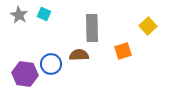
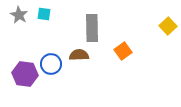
cyan square: rotated 16 degrees counterclockwise
yellow square: moved 20 px right
orange square: rotated 18 degrees counterclockwise
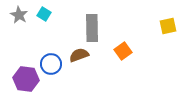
cyan square: rotated 24 degrees clockwise
yellow square: rotated 30 degrees clockwise
brown semicircle: rotated 18 degrees counterclockwise
purple hexagon: moved 1 px right, 5 px down
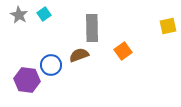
cyan square: rotated 24 degrees clockwise
blue circle: moved 1 px down
purple hexagon: moved 1 px right, 1 px down
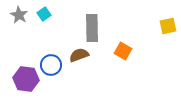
orange square: rotated 24 degrees counterclockwise
purple hexagon: moved 1 px left, 1 px up
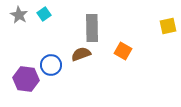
brown semicircle: moved 2 px right, 1 px up
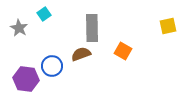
gray star: moved 13 px down
blue circle: moved 1 px right, 1 px down
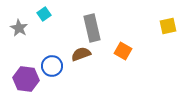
gray rectangle: rotated 12 degrees counterclockwise
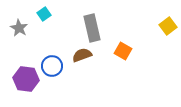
yellow square: rotated 24 degrees counterclockwise
brown semicircle: moved 1 px right, 1 px down
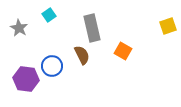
cyan square: moved 5 px right, 1 px down
yellow square: rotated 18 degrees clockwise
brown semicircle: rotated 84 degrees clockwise
